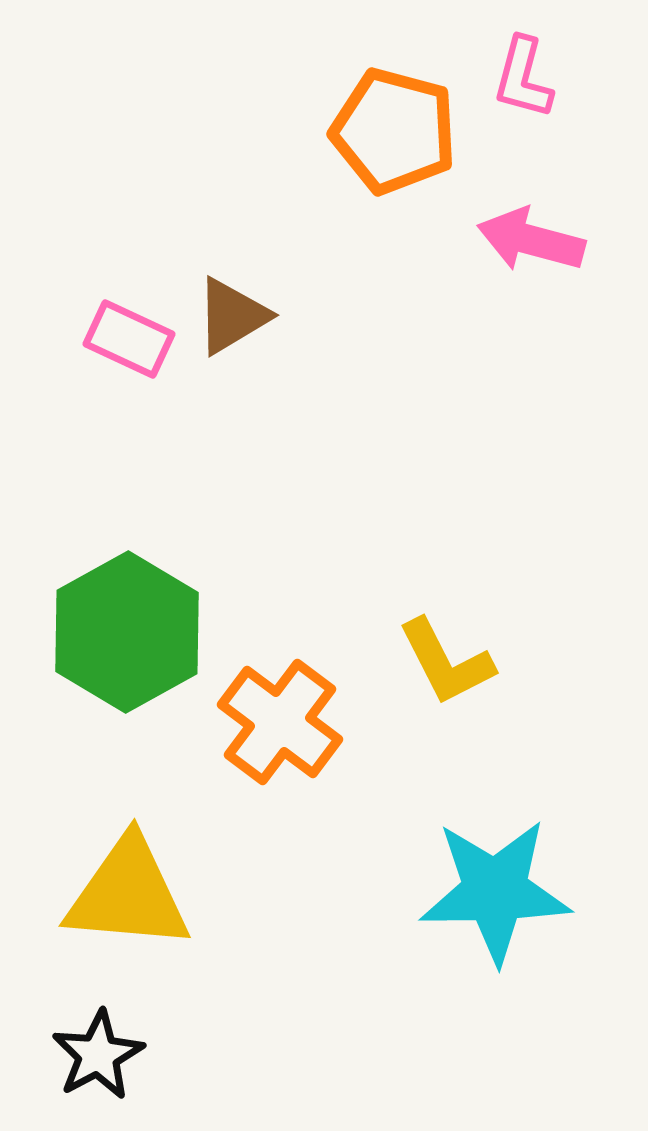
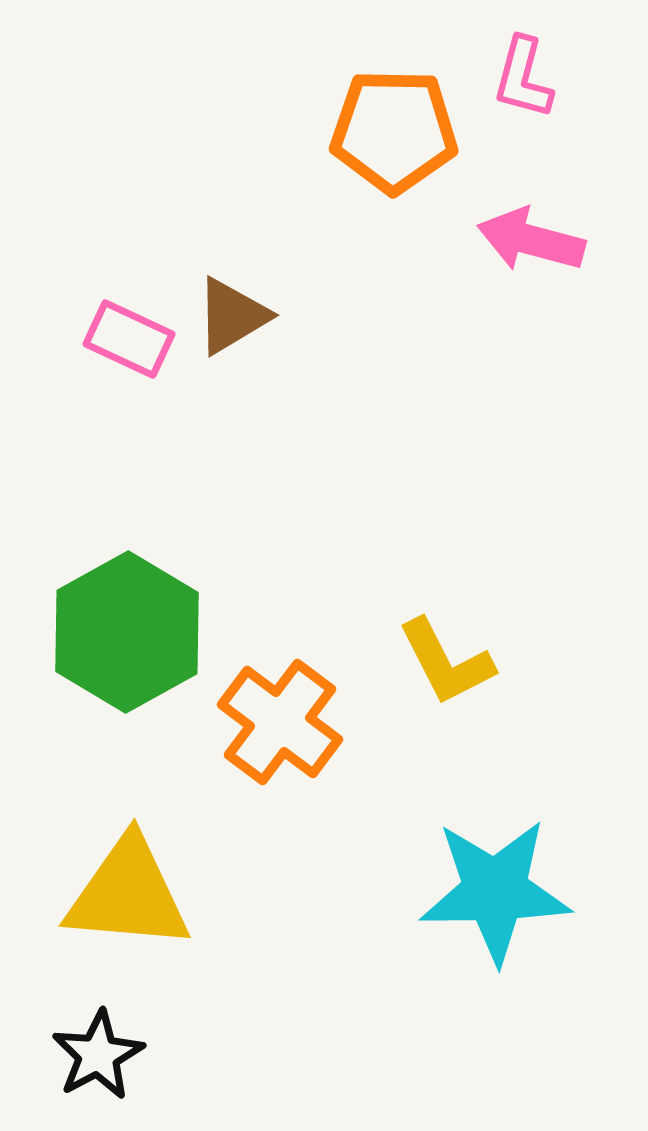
orange pentagon: rotated 14 degrees counterclockwise
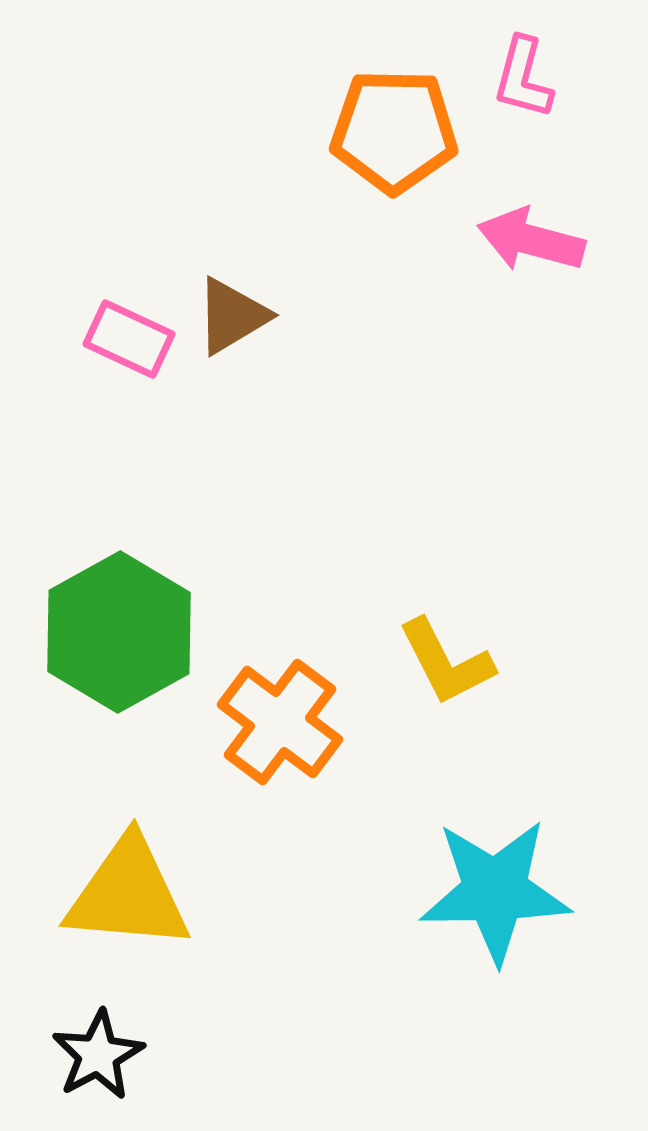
green hexagon: moved 8 px left
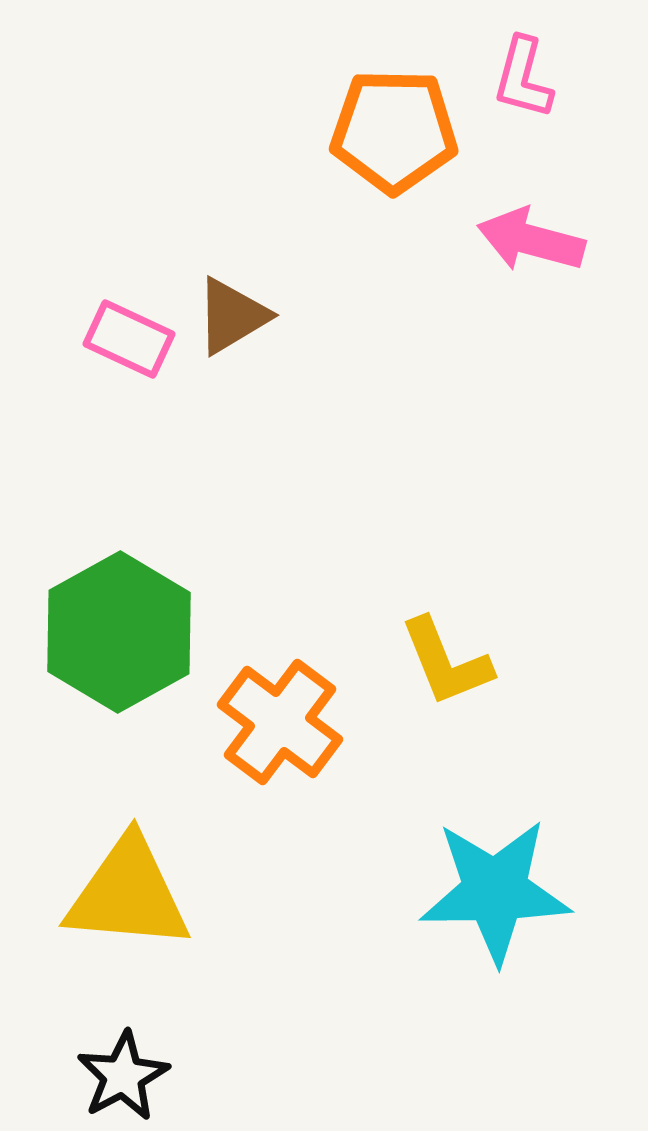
yellow L-shape: rotated 5 degrees clockwise
black star: moved 25 px right, 21 px down
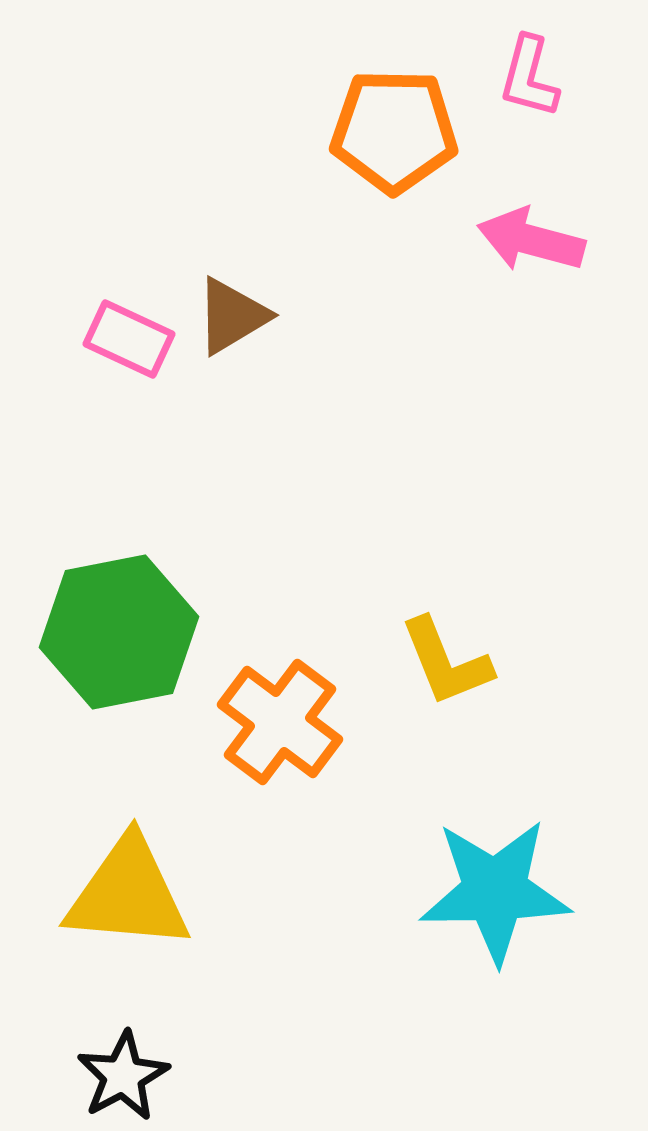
pink L-shape: moved 6 px right, 1 px up
green hexagon: rotated 18 degrees clockwise
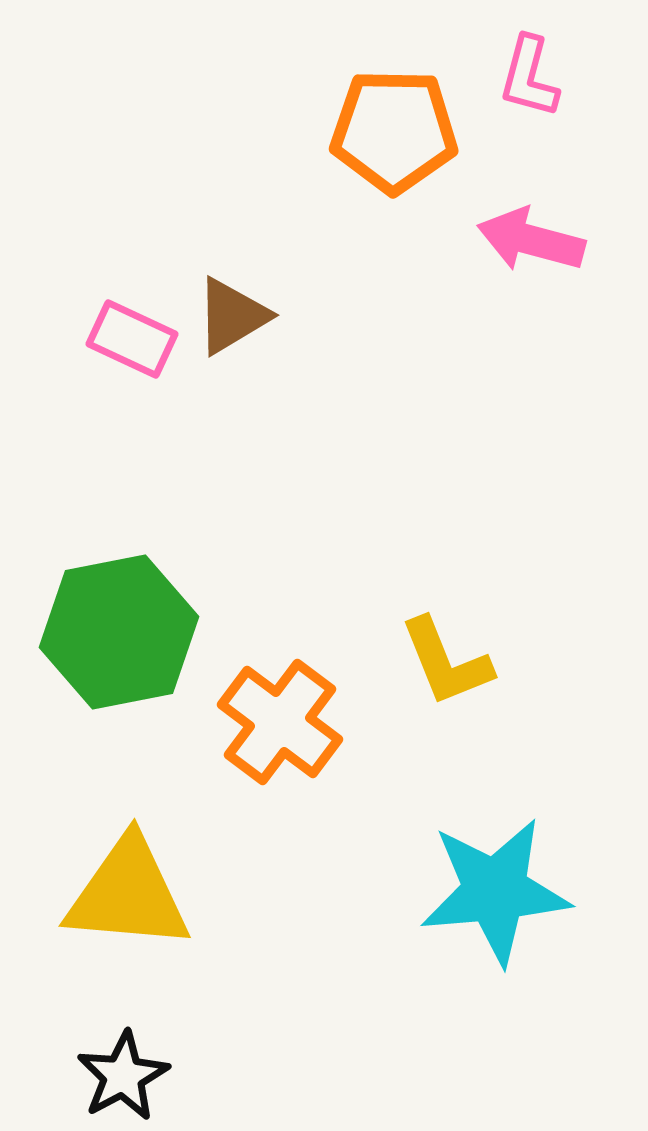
pink rectangle: moved 3 px right
cyan star: rotated 4 degrees counterclockwise
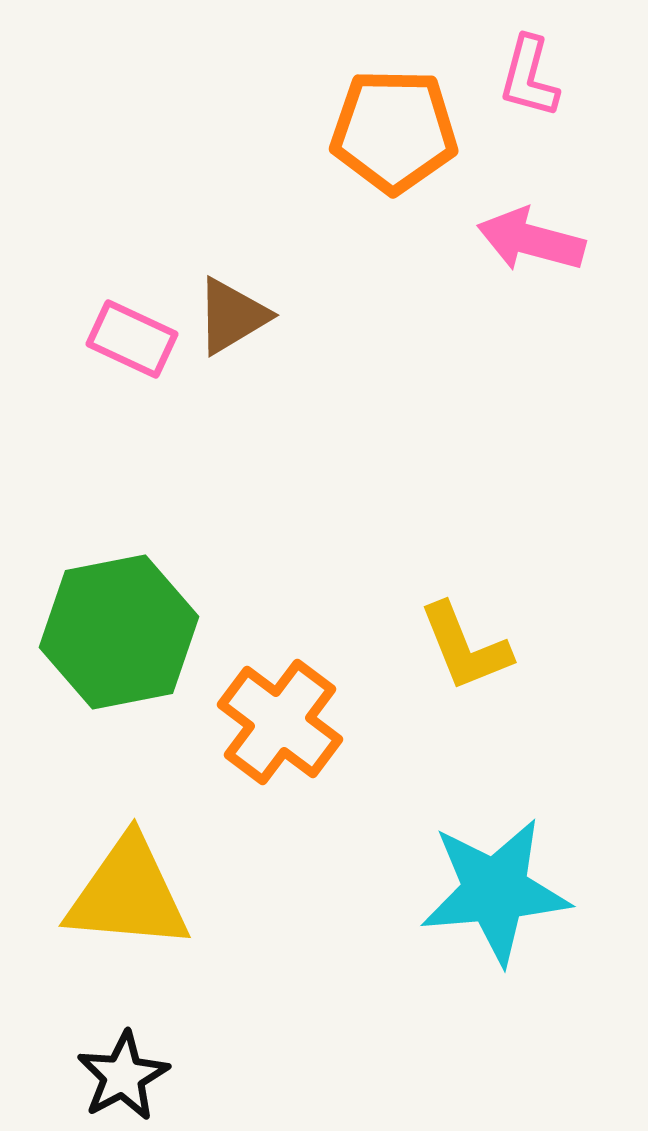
yellow L-shape: moved 19 px right, 15 px up
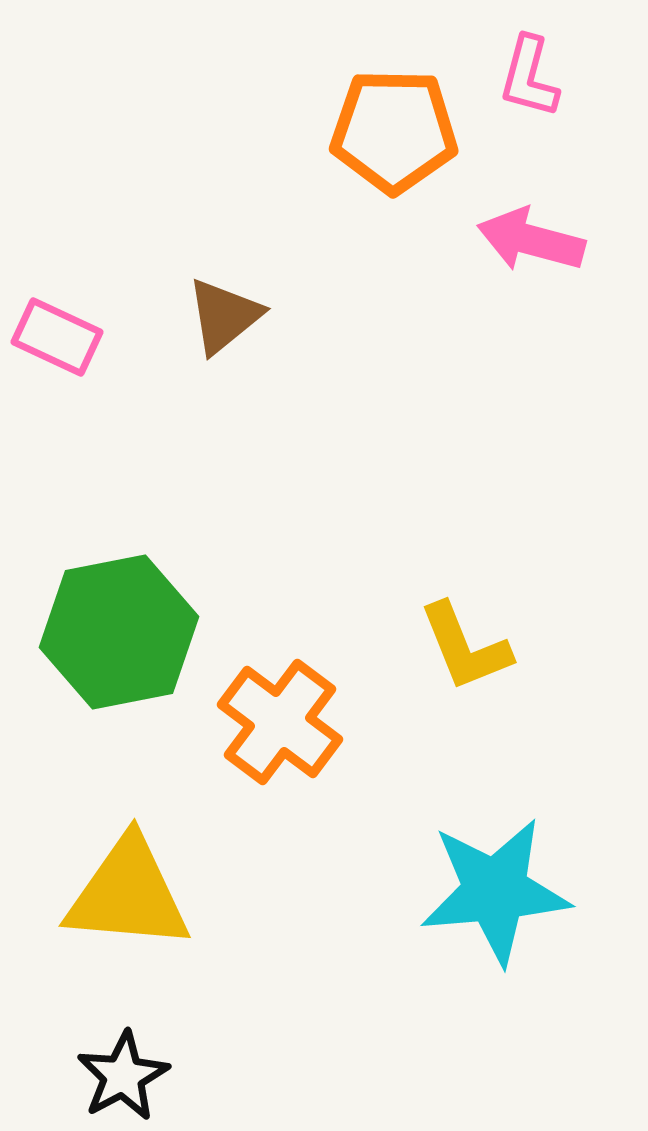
brown triangle: moved 8 px left; rotated 8 degrees counterclockwise
pink rectangle: moved 75 px left, 2 px up
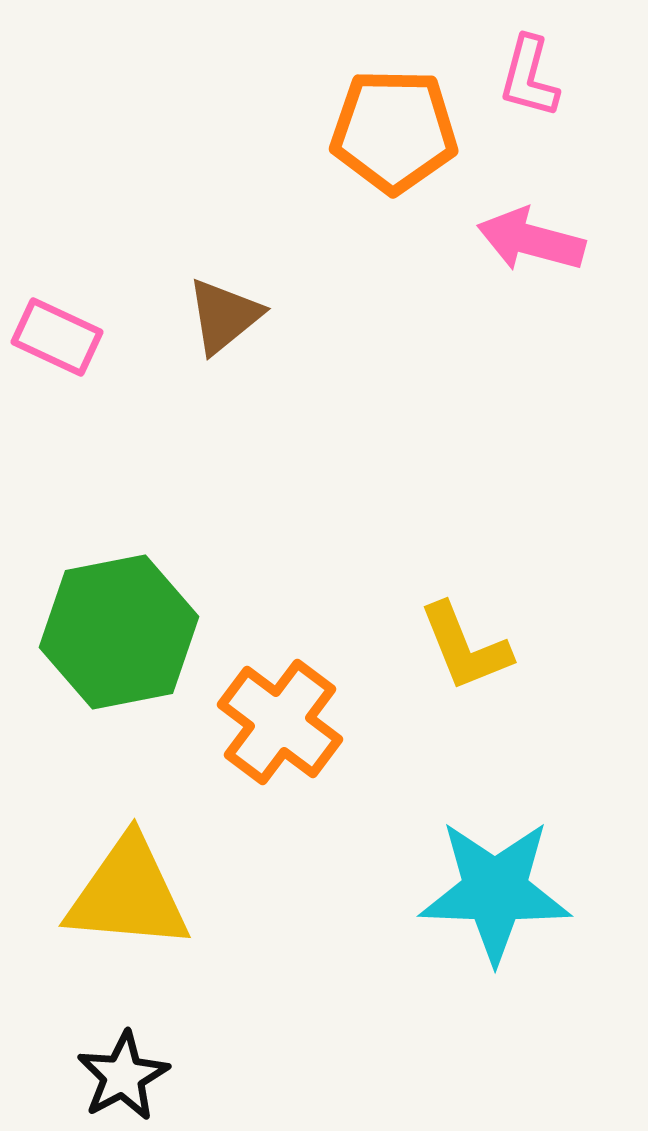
cyan star: rotated 7 degrees clockwise
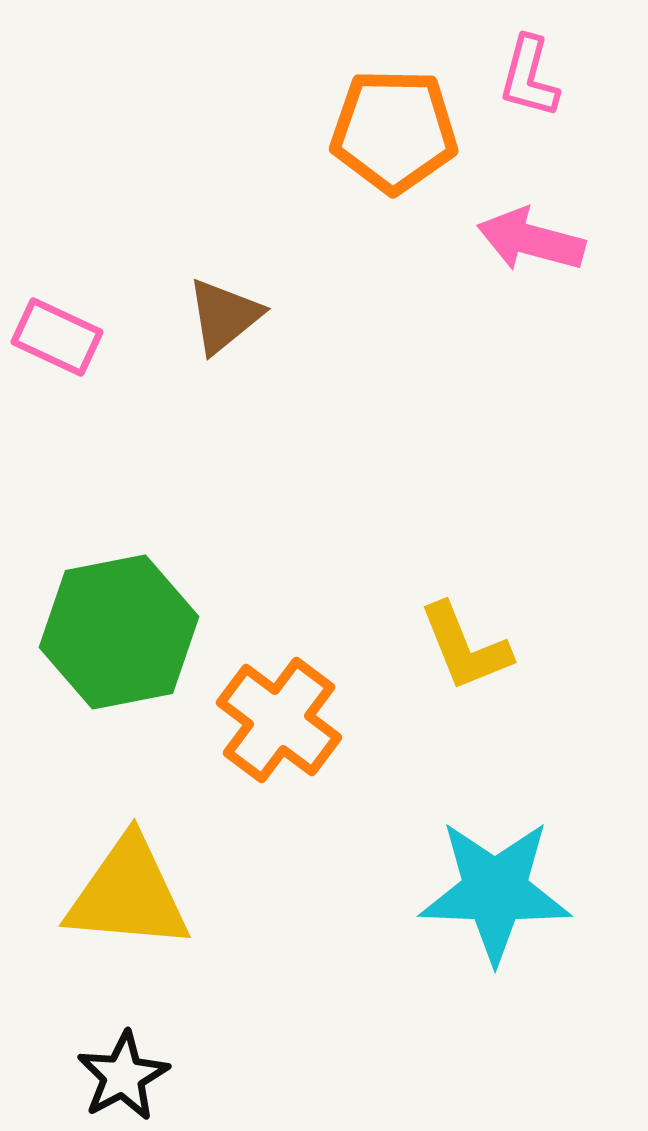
orange cross: moved 1 px left, 2 px up
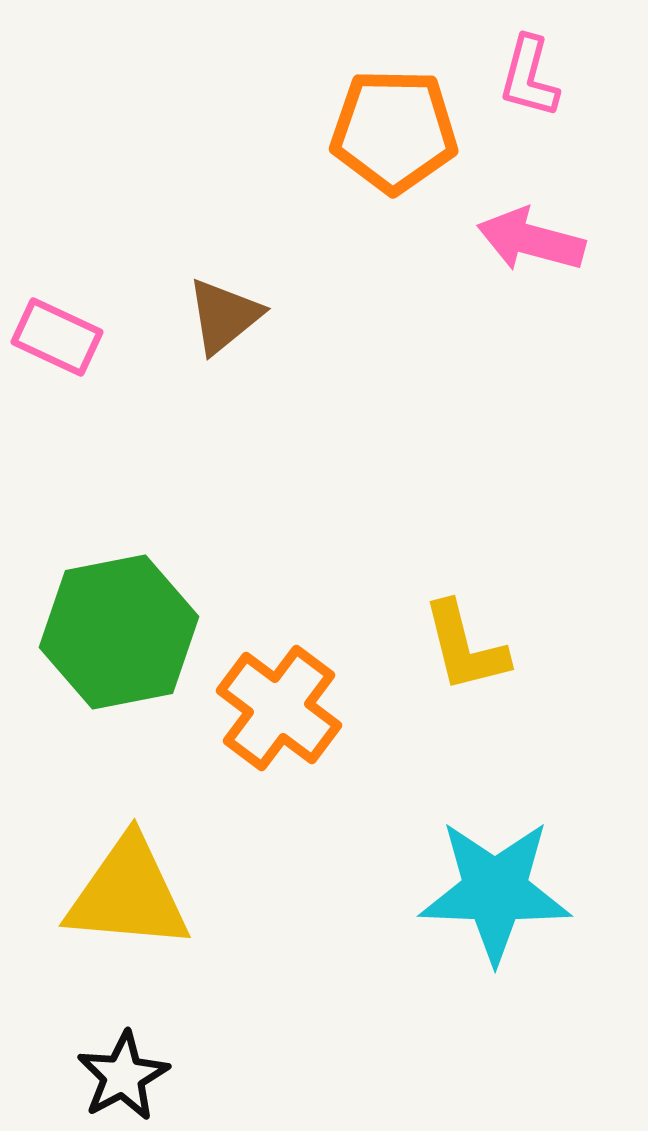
yellow L-shape: rotated 8 degrees clockwise
orange cross: moved 12 px up
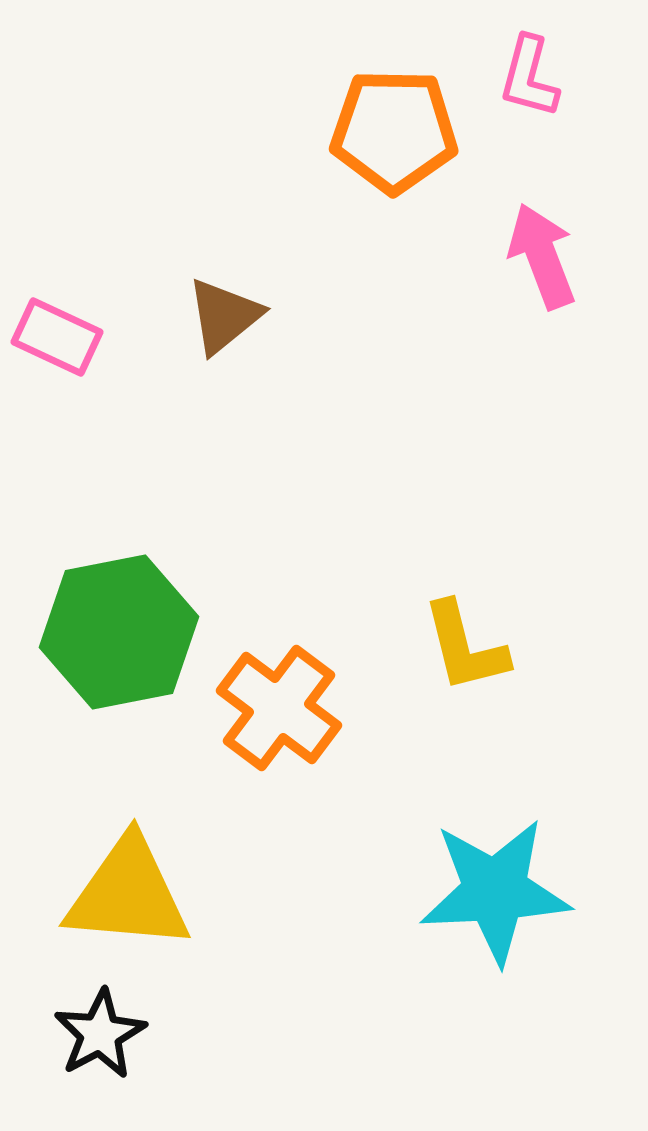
pink arrow: moved 11 px right, 16 px down; rotated 54 degrees clockwise
cyan star: rotated 5 degrees counterclockwise
black star: moved 23 px left, 42 px up
